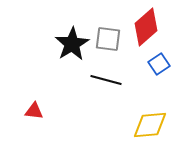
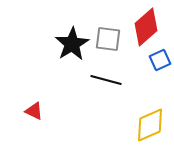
blue square: moved 1 px right, 4 px up; rotated 10 degrees clockwise
red triangle: rotated 18 degrees clockwise
yellow diamond: rotated 18 degrees counterclockwise
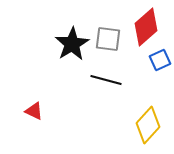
yellow diamond: moved 2 px left; rotated 24 degrees counterclockwise
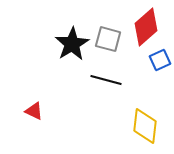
gray square: rotated 8 degrees clockwise
yellow diamond: moved 3 px left, 1 px down; rotated 36 degrees counterclockwise
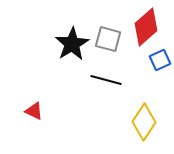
yellow diamond: moved 1 px left, 4 px up; rotated 27 degrees clockwise
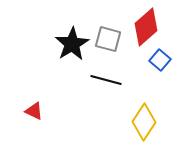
blue square: rotated 25 degrees counterclockwise
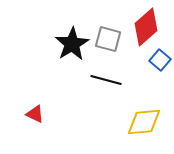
red triangle: moved 1 px right, 3 px down
yellow diamond: rotated 51 degrees clockwise
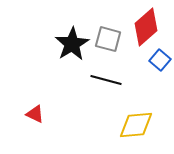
yellow diamond: moved 8 px left, 3 px down
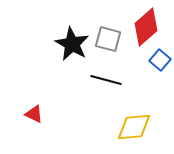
black star: rotated 12 degrees counterclockwise
red triangle: moved 1 px left
yellow diamond: moved 2 px left, 2 px down
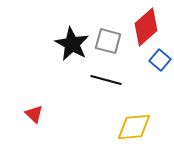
gray square: moved 2 px down
red triangle: rotated 18 degrees clockwise
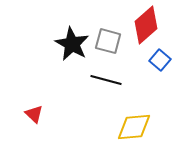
red diamond: moved 2 px up
